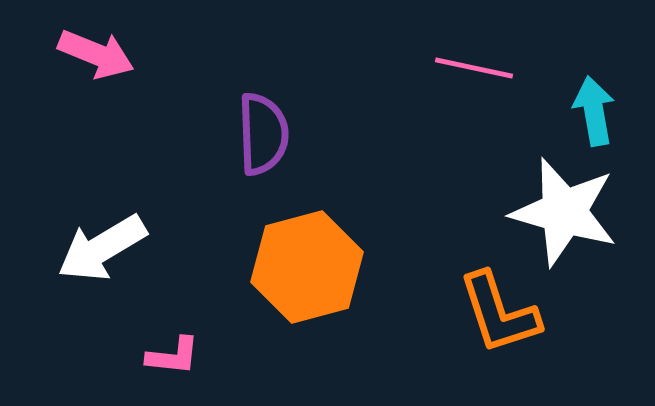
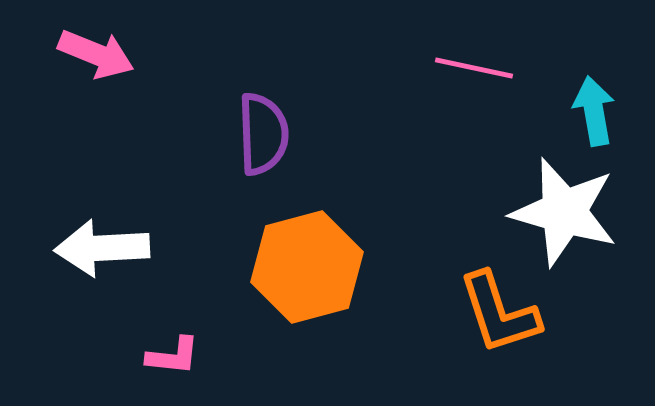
white arrow: rotated 28 degrees clockwise
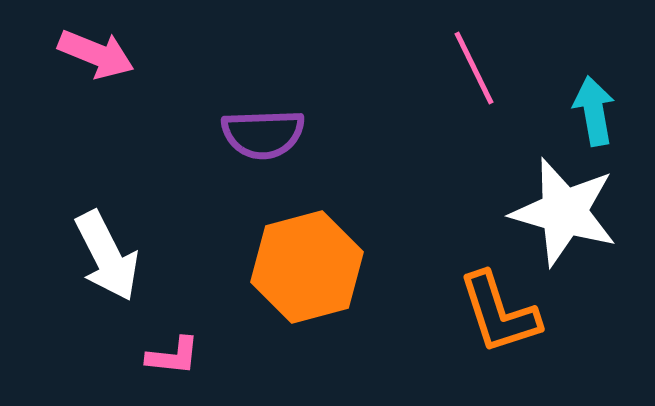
pink line: rotated 52 degrees clockwise
purple semicircle: rotated 90 degrees clockwise
white arrow: moved 5 px right, 8 px down; rotated 114 degrees counterclockwise
